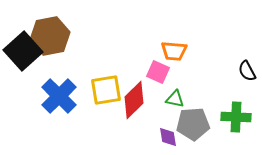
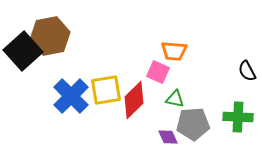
blue cross: moved 12 px right
green cross: moved 2 px right
purple diamond: rotated 15 degrees counterclockwise
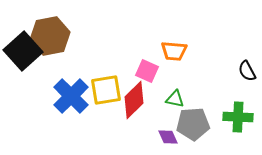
pink square: moved 11 px left, 1 px up
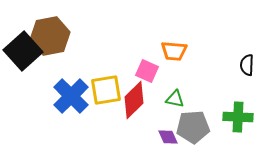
black semicircle: moved 6 px up; rotated 30 degrees clockwise
gray pentagon: moved 3 px down
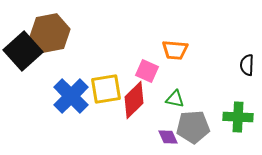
brown hexagon: moved 3 px up
orange trapezoid: moved 1 px right, 1 px up
yellow square: moved 1 px up
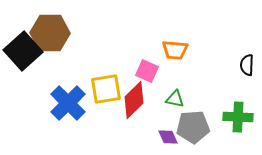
brown hexagon: rotated 12 degrees clockwise
blue cross: moved 3 px left, 7 px down
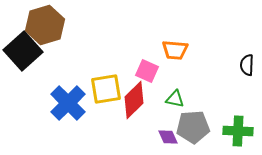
brown hexagon: moved 5 px left, 8 px up; rotated 18 degrees counterclockwise
green cross: moved 14 px down
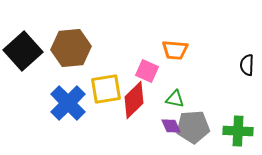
brown hexagon: moved 26 px right, 23 px down; rotated 12 degrees clockwise
purple diamond: moved 3 px right, 11 px up
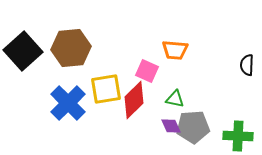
green cross: moved 5 px down
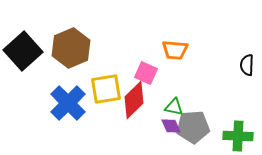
brown hexagon: rotated 18 degrees counterclockwise
pink square: moved 1 px left, 2 px down
green triangle: moved 1 px left, 8 px down
